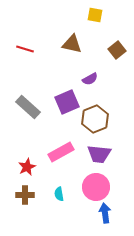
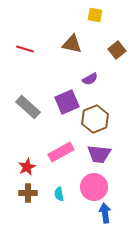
pink circle: moved 2 px left
brown cross: moved 3 px right, 2 px up
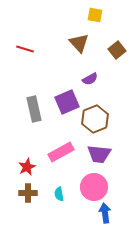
brown triangle: moved 7 px right, 1 px up; rotated 35 degrees clockwise
gray rectangle: moved 6 px right, 2 px down; rotated 35 degrees clockwise
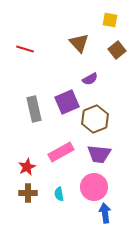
yellow square: moved 15 px right, 5 px down
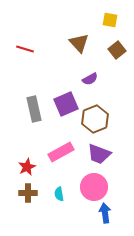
purple square: moved 1 px left, 2 px down
purple trapezoid: rotated 15 degrees clockwise
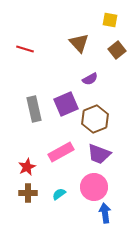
cyan semicircle: rotated 64 degrees clockwise
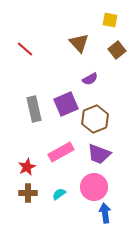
red line: rotated 24 degrees clockwise
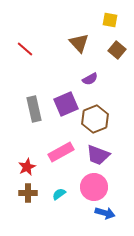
brown square: rotated 12 degrees counterclockwise
purple trapezoid: moved 1 px left, 1 px down
blue arrow: rotated 114 degrees clockwise
